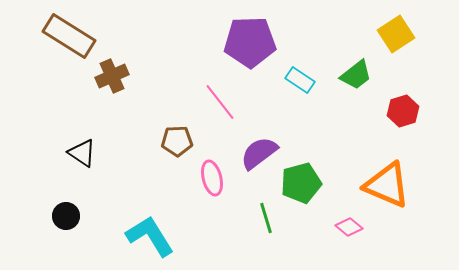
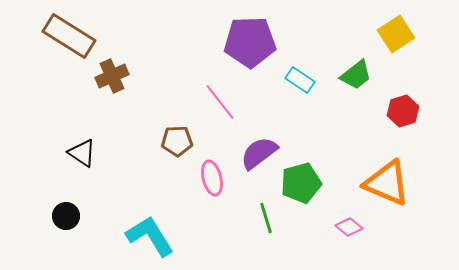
orange triangle: moved 2 px up
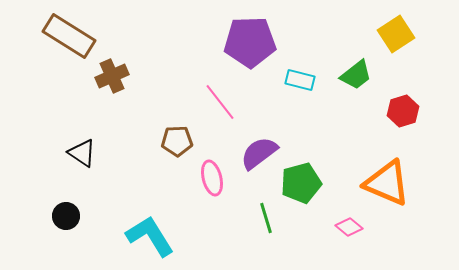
cyan rectangle: rotated 20 degrees counterclockwise
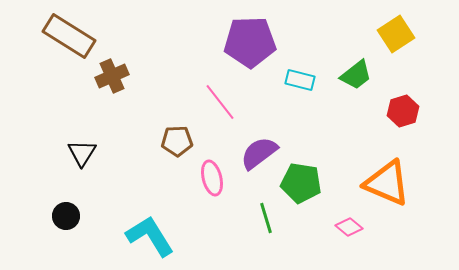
black triangle: rotated 28 degrees clockwise
green pentagon: rotated 24 degrees clockwise
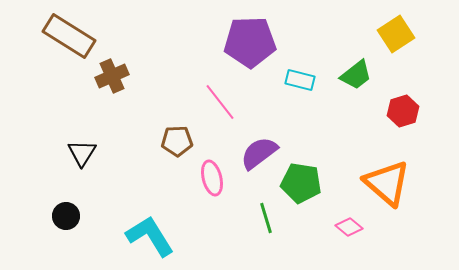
orange triangle: rotated 18 degrees clockwise
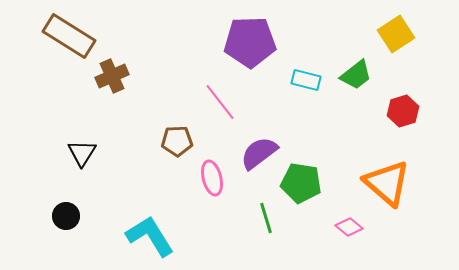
cyan rectangle: moved 6 px right
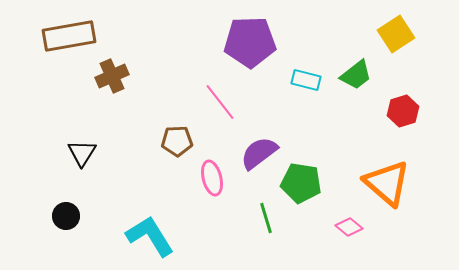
brown rectangle: rotated 42 degrees counterclockwise
